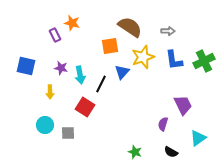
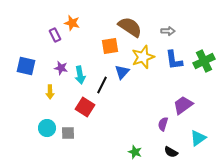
black line: moved 1 px right, 1 px down
purple trapezoid: rotated 100 degrees counterclockwise
cyan circle: moved 2 px right, 3 px down
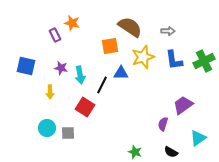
blue triangle: moved 1 px left, 1 px down; rotated 49 degrees clockwise
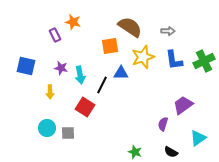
orange star: moved 1 px right, 1 px up
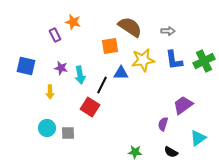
yellow star: moved 3 px down; rotated 10 degrees clockwise
red square: moved 5 px right
green star: rotated 16 degrees counterclockwise
